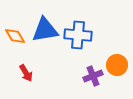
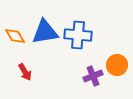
blue triangle: moved 2 px down
red arrow: moved 1 px left, 1 px up
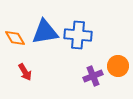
orange diamond: moved 2 px down
orange circle: moved 1 px right, 1 px down
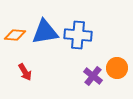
orange diamond: moved 3 px up; rotated 55 degrees counterclockwise
orange circle: moved 1 px left, 2 px down
purple cross: rotated 30 degrees counterclockwise
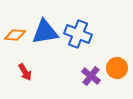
blue cross: moved 1 px up; rotated 16 degrees clockwise
purple cross: moved 2 px left
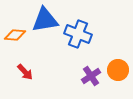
blue triangle: moved 12 px up
orange circle: moved 1 px right, 2 px down
red arrow: rotated 12 degrees counterclockwise
purple cross: rotated 18 degrees clockwise
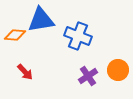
blue triangle: moved 4 px left
blue cross: moved 2 px down
purple cross: moved 3 px left
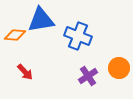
orange circle: moved 1 px right, 2 px up
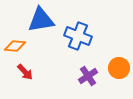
orange diamond: moved 11 px down
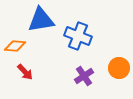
purple cross: moved 4 px left
